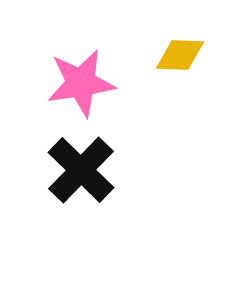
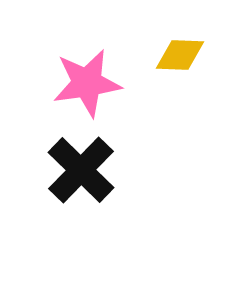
pink star: moved 6 px right
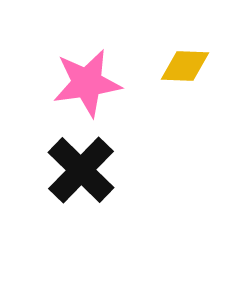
yellow diamond: moved 5 px right, 11 px down
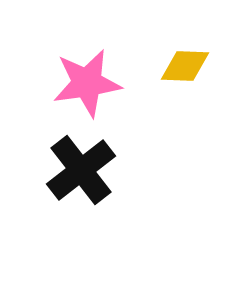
black cross: rotated 8 degrees clockwise
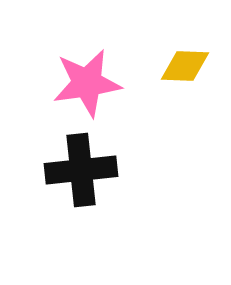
black cross: rotated 32 degrees clockwise
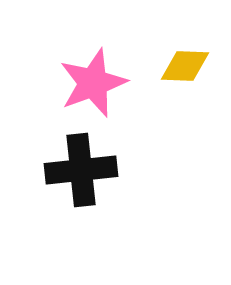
pink star: moved 6 px right; rotated 12 degrees counterclockwise
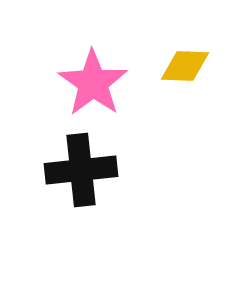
pink star: rotated 16 degrees counterclockwise
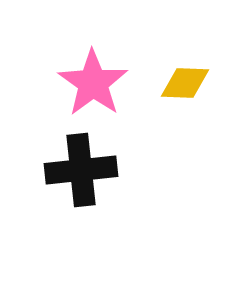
yellow diamond: moved 17 px down
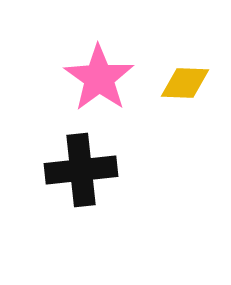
pink star: moved 6 px right, 5 px up
